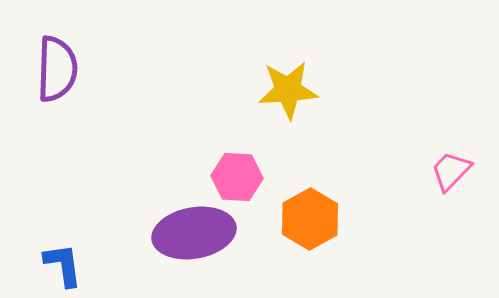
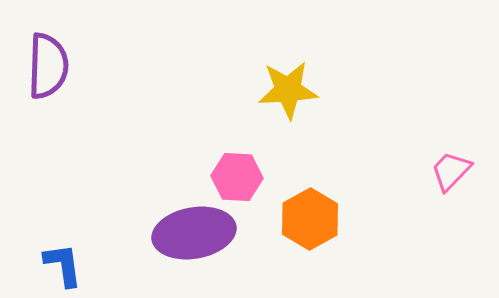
purple semicircle: moved 9 px left, 3 px up
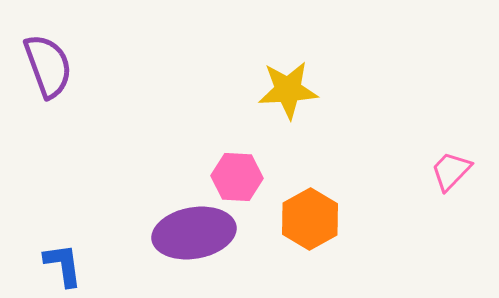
purple semicircle: rotated 22 degrees counterclockwise
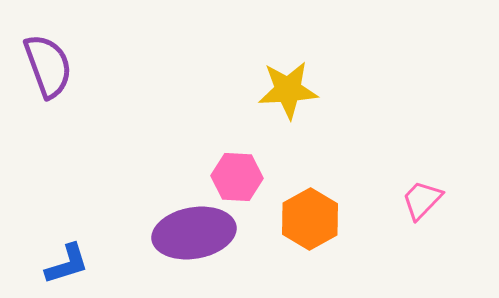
pink trapezoid: moved 29 px left, 29 px down
blue L-shape: moved 4 px right, 1 px up; rotated 81 degrees clockwise
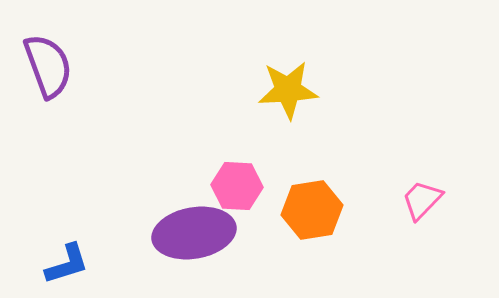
pink hexagon: moved 9 px down
orange hexagon: moved 2 px right, 9 px up; rotated 20 degrees clockwise
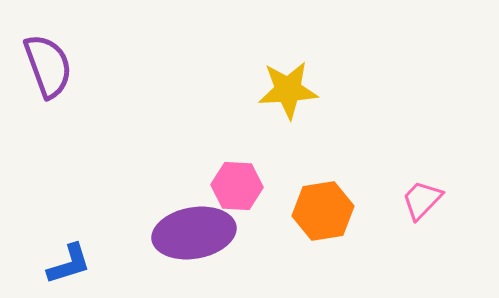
orange hexagon: moved 11 px right, 1 px down
blue L-shape: moved 2 px right
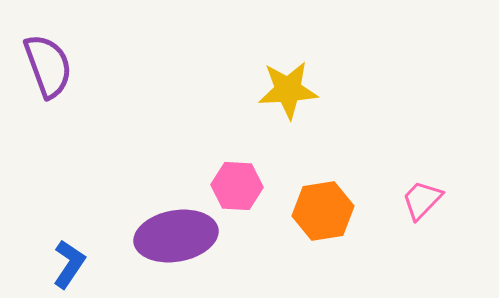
purple ellipse: moved 18 px left, 3 px down
blue L-shape: rotated 39 degrees counterclockwise
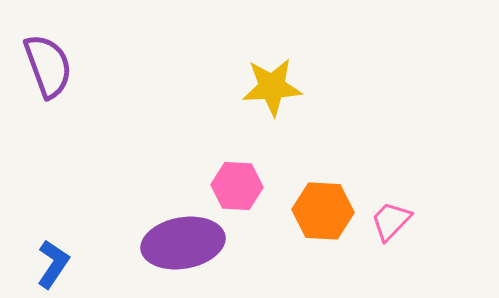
yellow star: moved 16 px left, 3 px up
pink trapezoid: moved 31 px left, 21 px down
orange hexagon: rotated 12 degrees clockwise
purple ellipse: moved 7 px right, 7 px down
blue L-shape: moved 16 px left
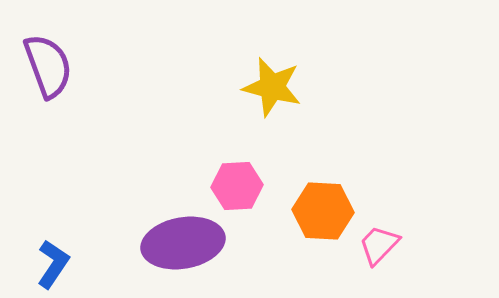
yellow star: rotated 18 degrees clockwise
pink hexagon: rotated 6 degrees counterclockwise
pink trapezoid: moved 12 px left, 24 px down
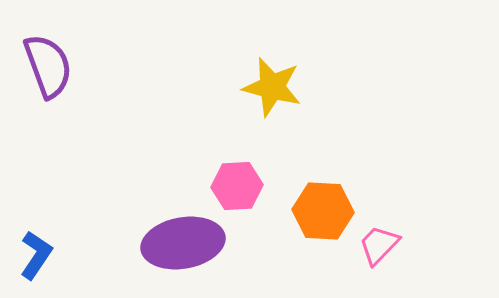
blue L-shape: moved 17 px left, 9 px up
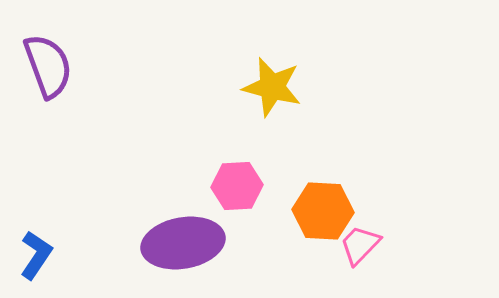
pink trapezoid: moved 19 px left
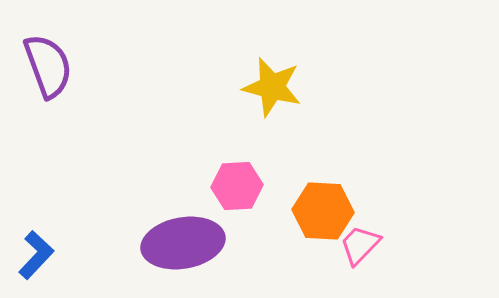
blue L-shape: rotated 9 degrees clockwise
